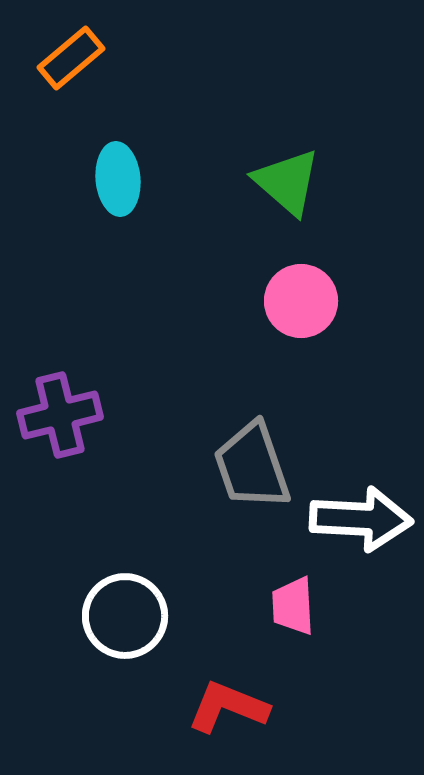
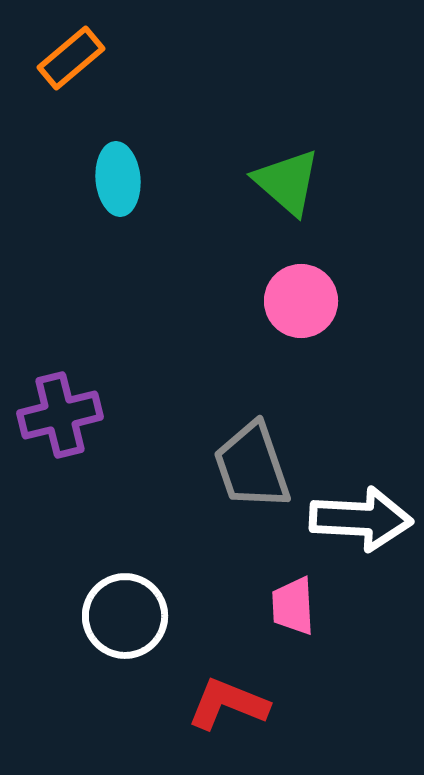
red L-shape: moved 3 px up
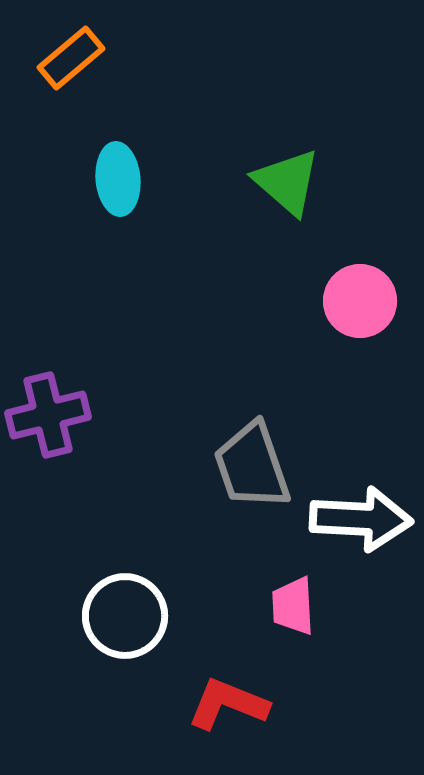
pink circle: moved 59 px right
purple cross: moved 12 px left
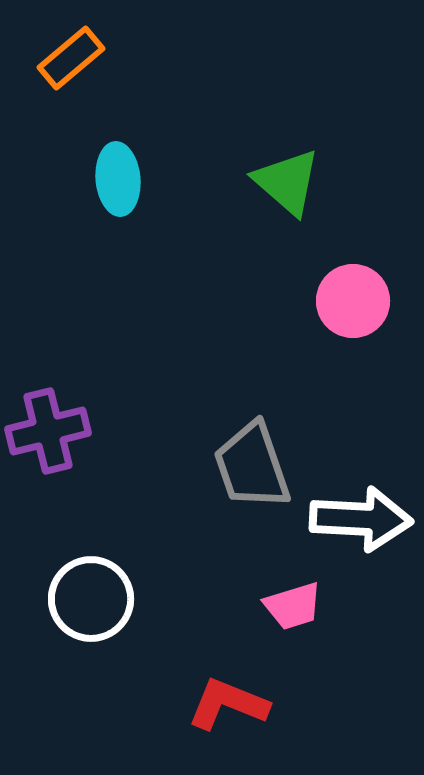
pink circle: moved 7 px left
purple cross: moved 16 px down
pink trapezoid: rotated 104 degrees counterclockwise
white circle: moved 34 px left, 17 px up
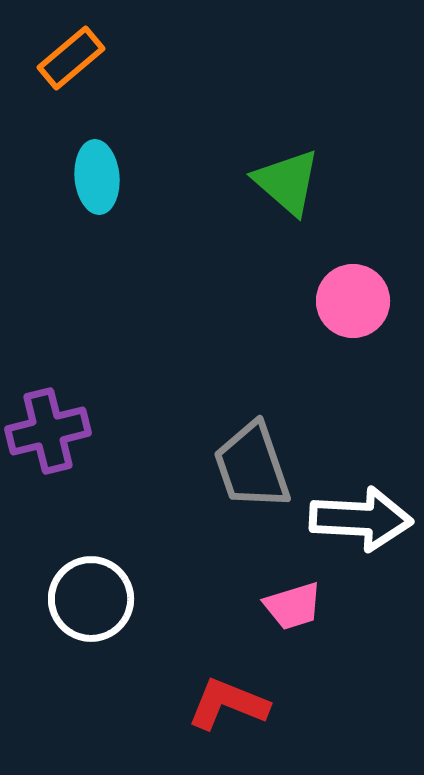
cyan ellipse: moved 21 px left, 2 px up
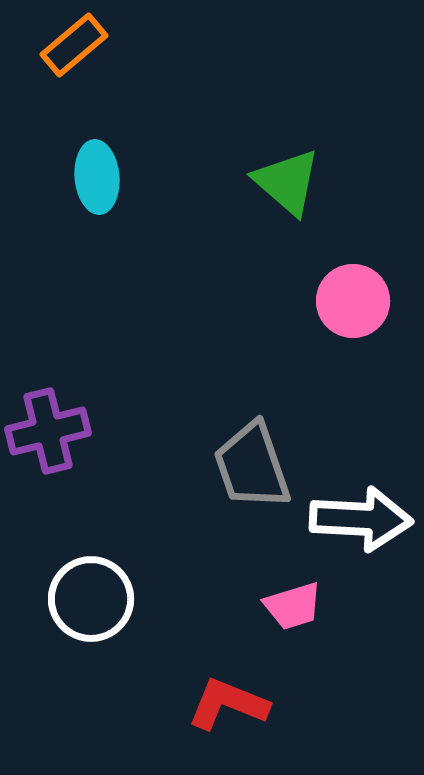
orange rectangle: moved 3 px right, 13 px up
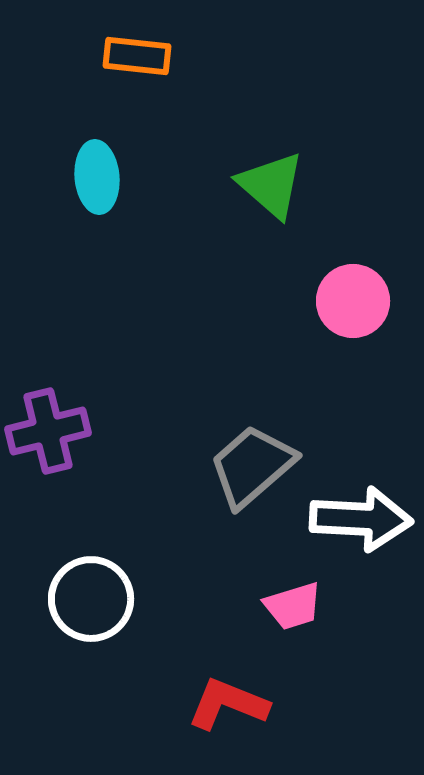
orange rectangle: moved 63 px right, 11 px down; rotated 46 degrees clockwise
green triangle: moved 16 px left, 3 px down
gray trapezoid: rotated 68 degrees clockwise
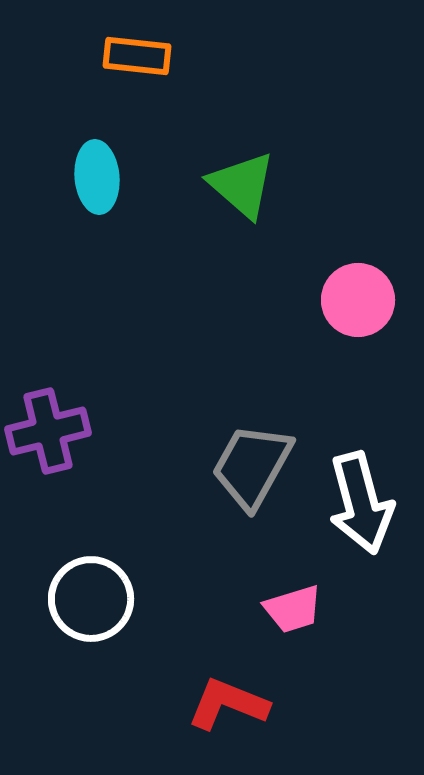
green triangle: moved 29 px left
pink circle: moved 5 px right, 1 px up
gray trapezoid: rotated 20 degrees counterclockwise
white arrow: moved 16 px up; rotated 72 degrees clockwise
pink trapezoid: moved 3 px down
